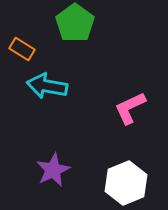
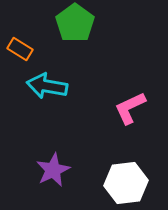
orange rectangle: moved 2 px left
white hexagon: rotated 15 degrees clockwise
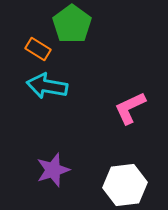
green pentagon: moved 3 px left, 1 px down
orange rectangle: moved 18 px right
purple star: rotated 8 degrees clockwise
white hexagon: moved 1 px left, 2 px down
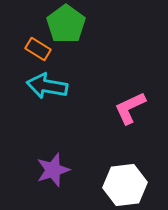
green pentagon: moved 6 px left
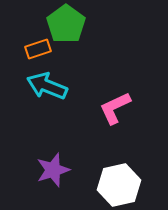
orange rectangle: rotated 50 degrees counterclockwise
cyan arrow: rotated 12 degrees clockwise
pink L-shape: moved 15 px left
white hexagon: moved 6 px left; rotated 6 degrees counterclockwise
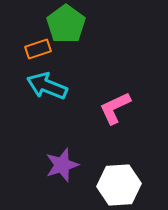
purple star: moved 9 px right, 5 px up
white hexagon: rotated 9 degrees clockwise
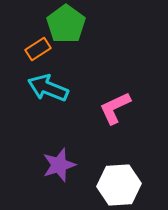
orange rectangle: rotated 15 degrees counterclockwise
cyan arrow: moved 1 px right, 2 px down
purple star: moved 3 px left
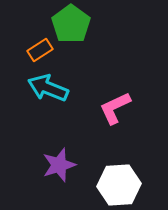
green pentagon: moved 5 px right
orange rectangle: moved 2 px right, 1 px down
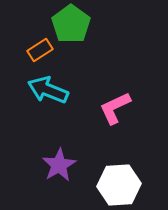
cyan arrow: moved 2 px down
purple star: rotated 12 degrees counterclockwise
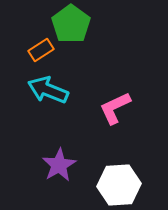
orange rectangle: moved 1 px right
